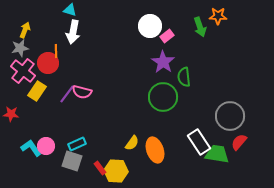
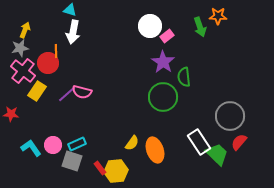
purple line: rotated 12 degrees clockwise
pink circle: moved 7 px right, 1 px up
green trapezoid: rotated 35 degrees clockwise
yellow hexagon: rotated 10 degrees counterclockwise
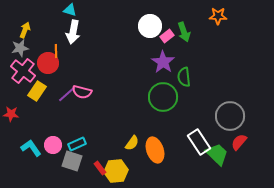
green arrow: moved 16 px left, 5 px down
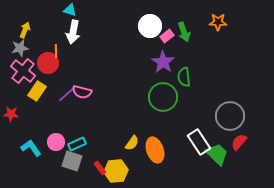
orange star: moved 6 px down
pink circle: moved 3 px right, 3 px up
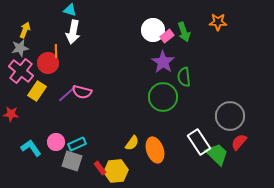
white circle: moved 3 px right, 4 px down
pink cross: moved 2 px left
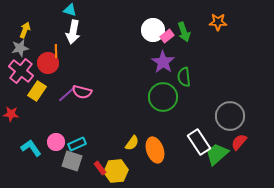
green trapezoid: rotated 85 degrees counterclockwise
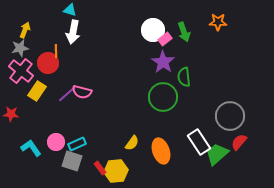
pink rectangle: moved 2 px left, 3 px down
orange ellipse: moved 6 px right, 1 px down
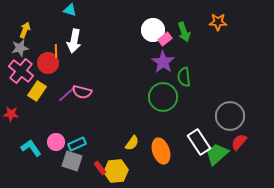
white arrow: moved 1 px right, 9 px down
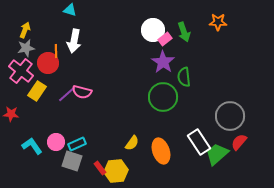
gray star: moved 6 px right
cyan L-shape: moved 1 px right, 2 px up
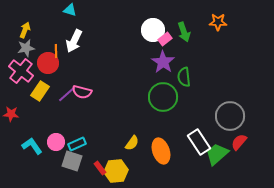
white arrow: rotated 15 degrees clockwise
yellow rectangle: moved 3 px right
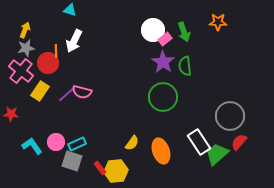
green semicircle: moved 1 px right, 11 px up
